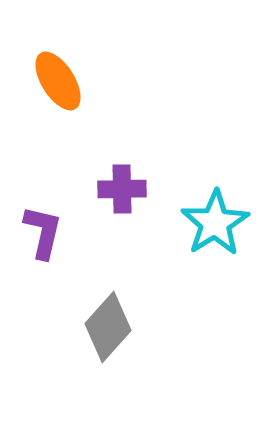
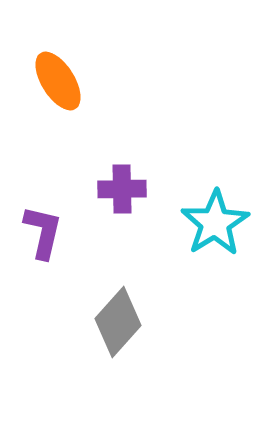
gray diamond: moved 10 px right, 5 px up
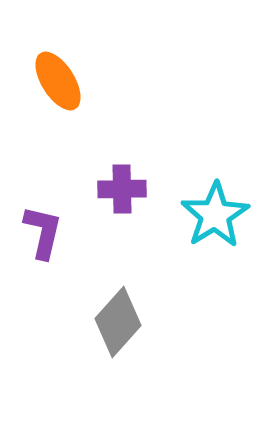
cyan star: moved 8 px up
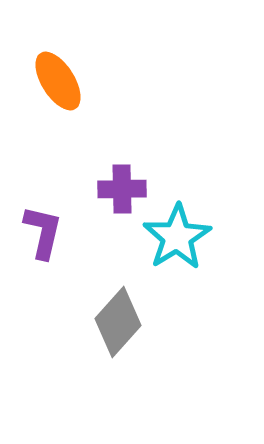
cyan star: moved 38 px left, 22 px down
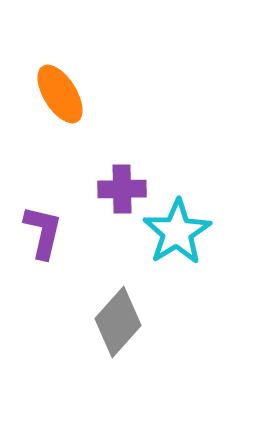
orange ellipse: moved 2 px right, 13 px down
cyan star: moved 5 px up
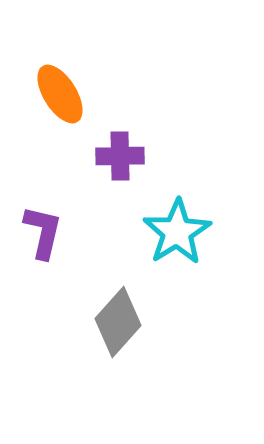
purple cross: moved 2 px left, 33 px up
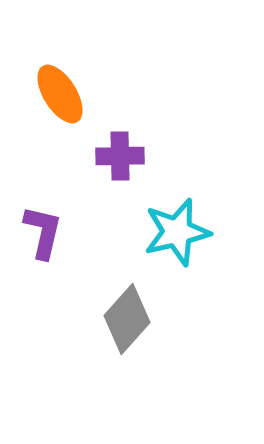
cyan star: rotated 18 degrees clockwise
gray diamond: moved 9 px right, 3 px up
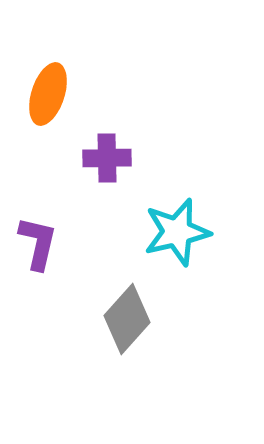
orange ellipse: moved 12 px left; rotated 50 degrees clockwise
purple cross: moved 13 px left, 2 px down
purple L-shape: moved 5 px left, 11 px down
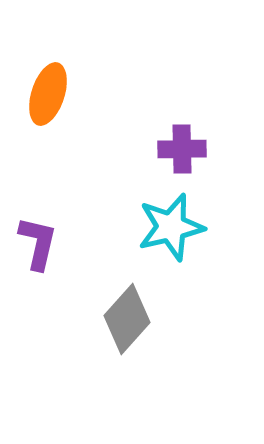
purple cross: moved 75 px right, 9 px up
cyan star: moved 6 px left, 5 px up
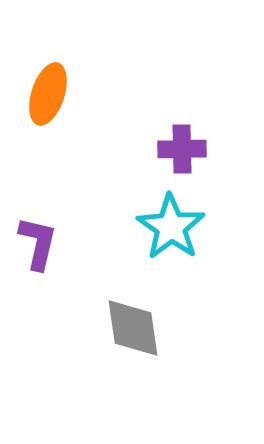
cyan star: rotated 24 degrees counterclockwise
gray diamond: moved 6 px right, 9 px down; rotated 50 degrees counterclockwise
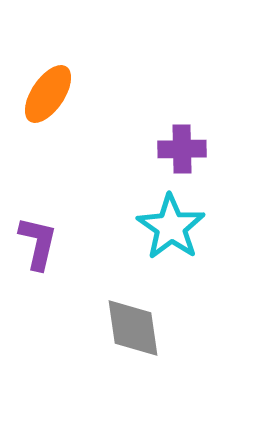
orange ellipse: rotated 16 degrees clockwise
